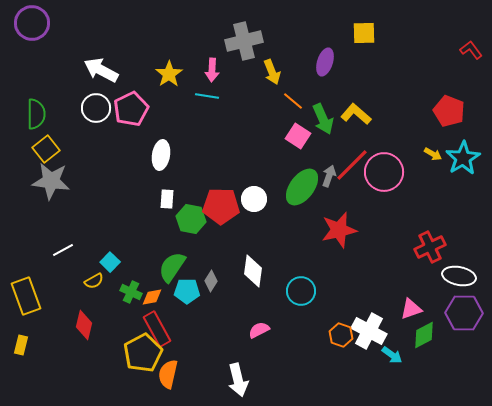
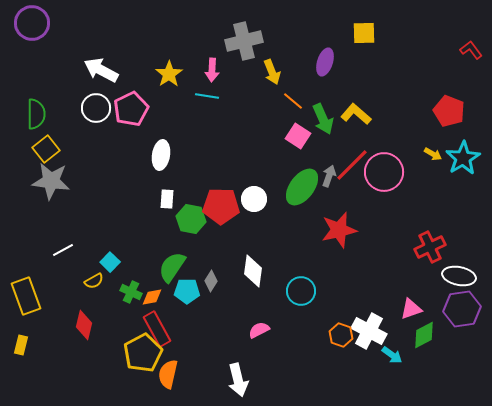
purple hexagon at (464, 313): moved 2 px left, 4 px up; rotated 9 degrees counterclockwise
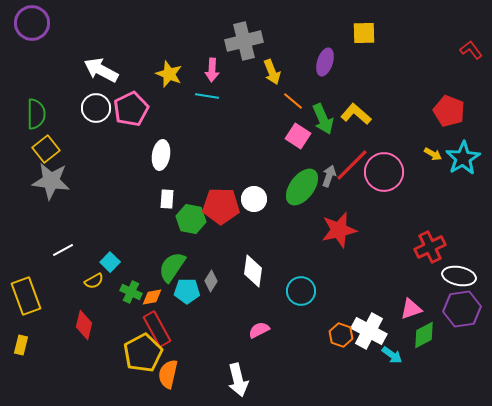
yellow star at (169, 74): rotated 16 degrees counterclockwise
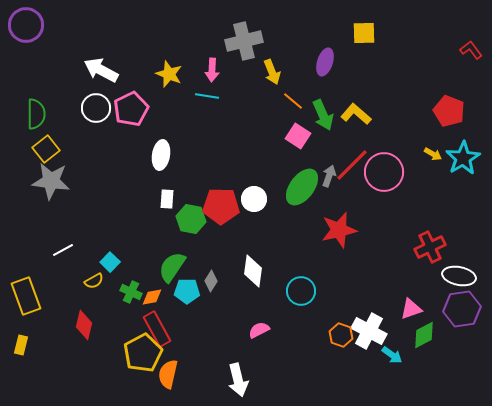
purple circle at (32, 23): moved 6 px left, 2 px down
green arrow at (323, 119): moved 4 px up
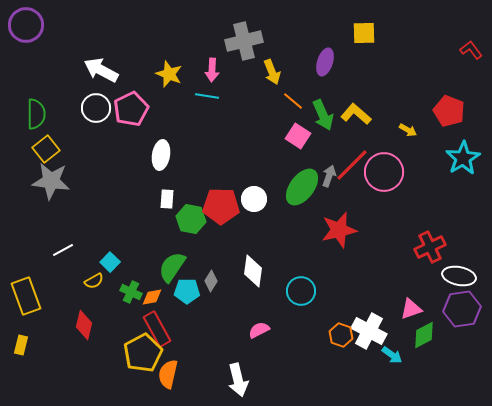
yellow arrow at (433, 154): moved 25 px left, 24 px up
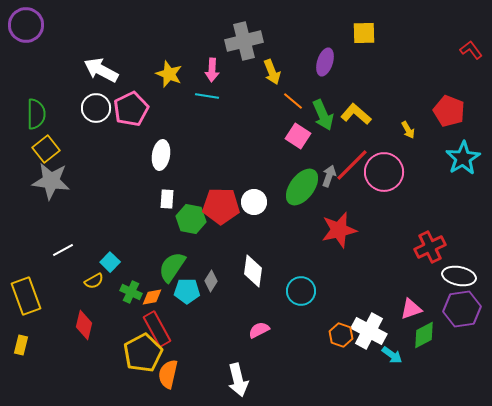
yellow arrow at (408, 130): rotated 30 degrees clockwise
white circle at (254, 199): moved 3 px down
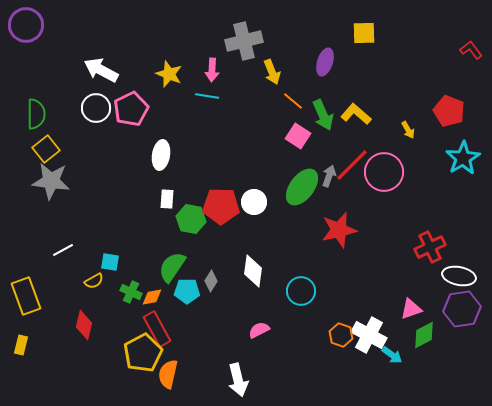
cyan square at (110, 262): rotated 36 degrees counterclockwise
white cross at (369, 331): moved 4 px down
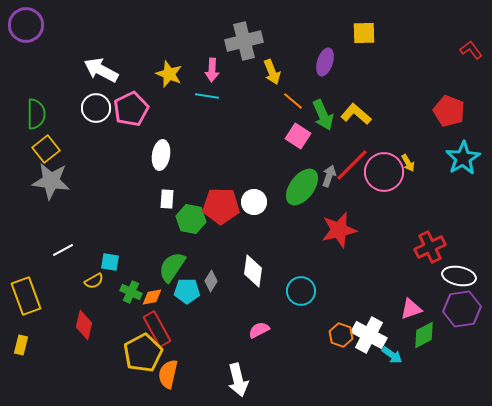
yellow arrow at (408, 130): moved 33 px down
